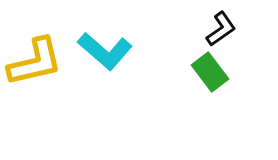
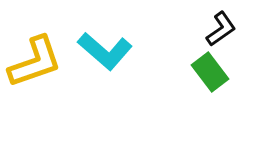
yellow L-shape: rotated 6 degrees counterclockwise
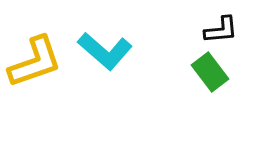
black L-shape: moved 1 px down; rotated 30 degrees clockwise
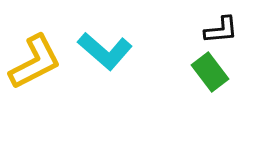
yellow L-shape: rotated 8 degrees counterclockwise
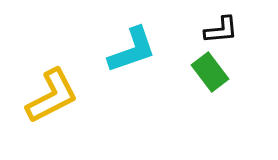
cyan L-shape: moved 27 px right, 1 px up; rotated 60 degrees counterclockwise
yellow L-shape: moved 17 px right, 34 px down
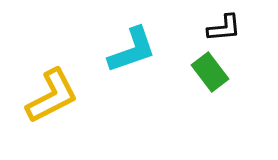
black L-shape: moved 3 px right, 2 px up
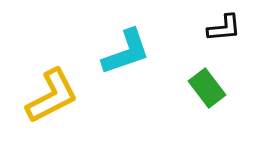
cyan L-shape: moved 6 px left, 2 px down
green rectangle: moved 3 px left, 16 px down
